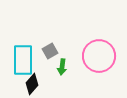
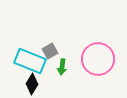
pink circle: moved 1 px left, 3 px down
cyan rectangle: moved 7 px right, 1 px down; rotated 68 degrees counterclockwise
black diamond: rotated 10 degrees counterclockwise
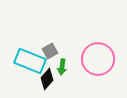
black diamond: moved 15 px right, 5 px up; rotated 10 degrees clockwise
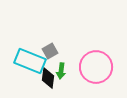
pink circle: moved 2 px left, 8 px down
green arrow: moved 1 px left, 4 px down
black diamond: moved 1 px right, 1 px up; rotated 35 degrees counterclockwise
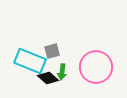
gray square: moved 2 px right; rotated 14 degrees clockwise
green arrow: moved 1 px right, 1 px down
black diamond: rotated 55 degrees counterclockwise
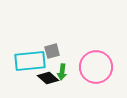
cyan rectangle: rotated 28 degrees counterclockwise
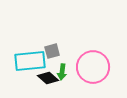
pink circle: moved 3 px left
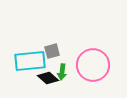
pink circle: moved 2 px up
